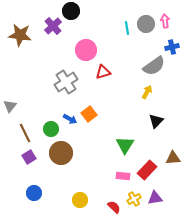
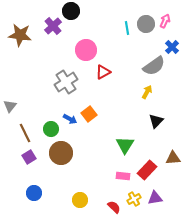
pink arrow: rotated 32 degrees clockwise
blue cross: rotated 32 degrees counterclockwise
red triangle: rotated 14 degrees counterclockwise
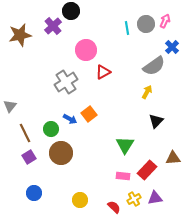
brown star: rotated 20 degrees counterclockwise
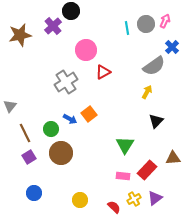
purple triangle: rotated 28 degrees counterclockwise
